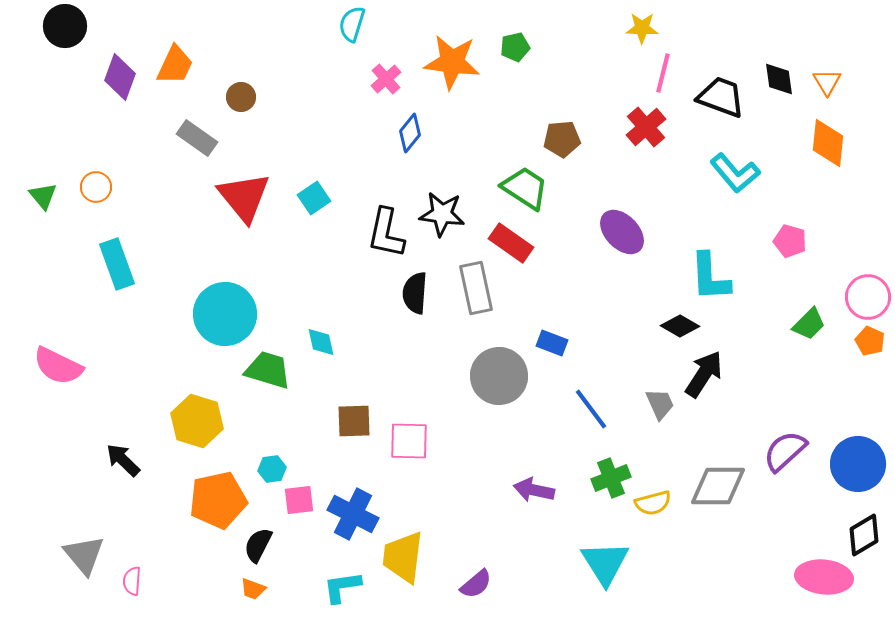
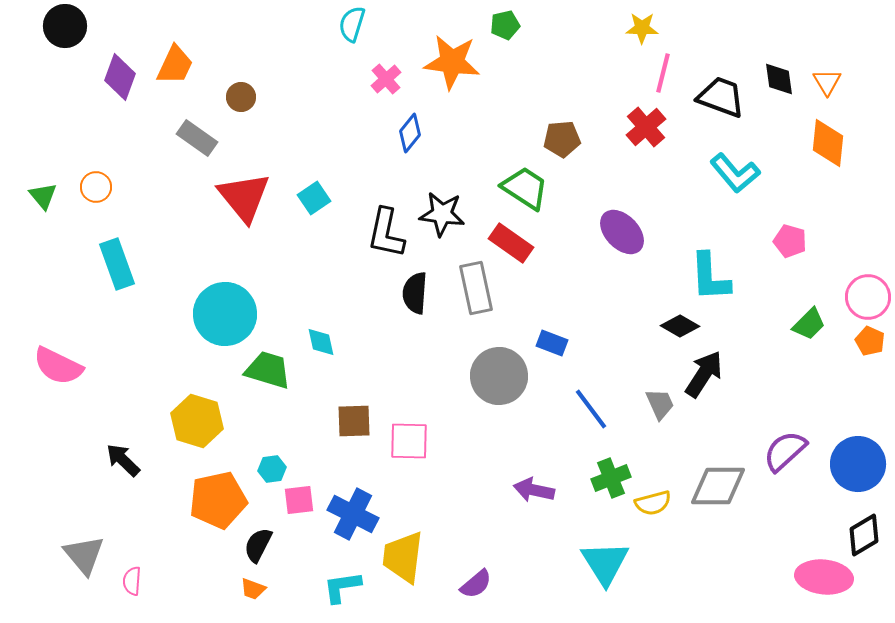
green pentagon at (515, 47): moved 10 px left, 22 px up
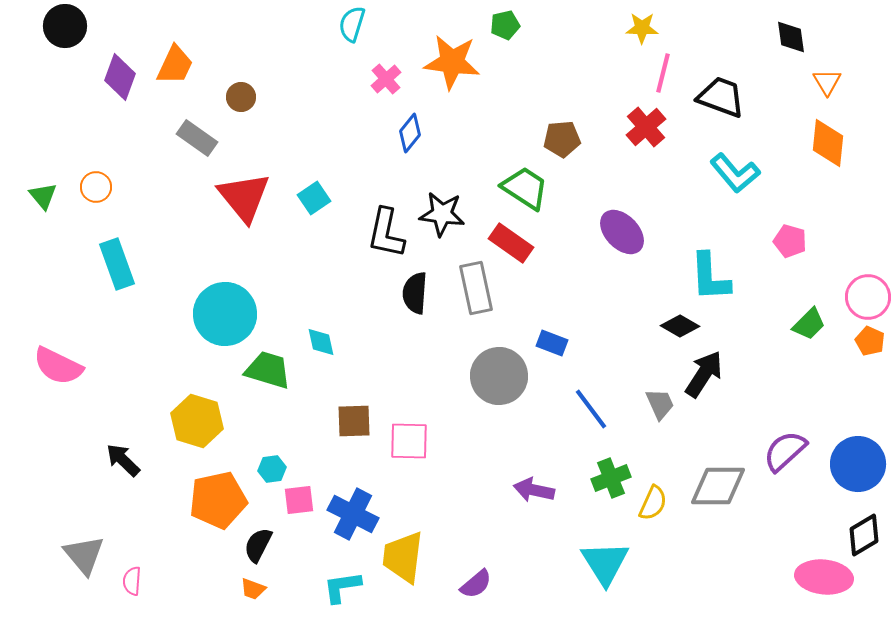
black diamond at (779, 79): moved 12 px right, 42 px up
yellow semicircle at (653, 503): rotated 51 degrees counterclockwise
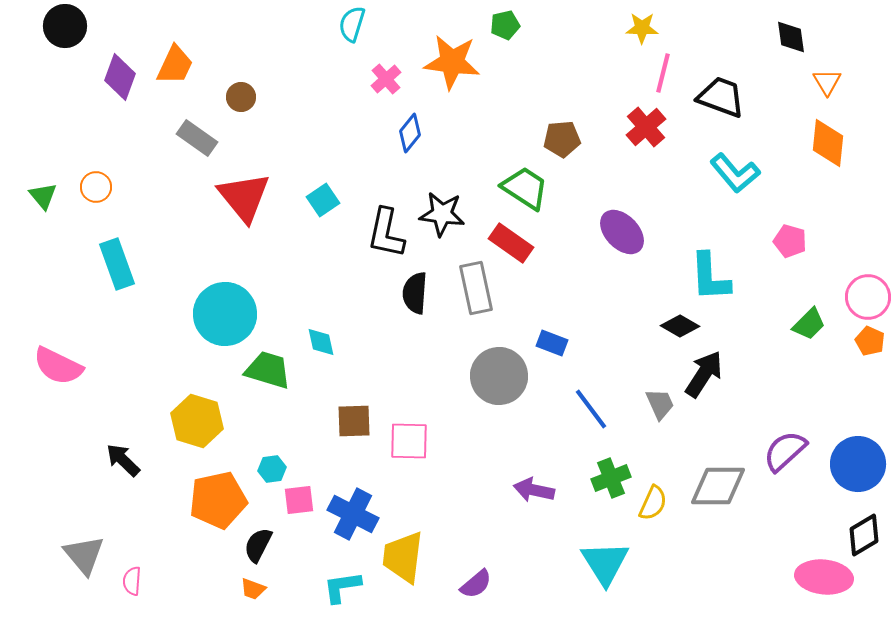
cyan square at (314, 198): moved 9 px right, 2 px down
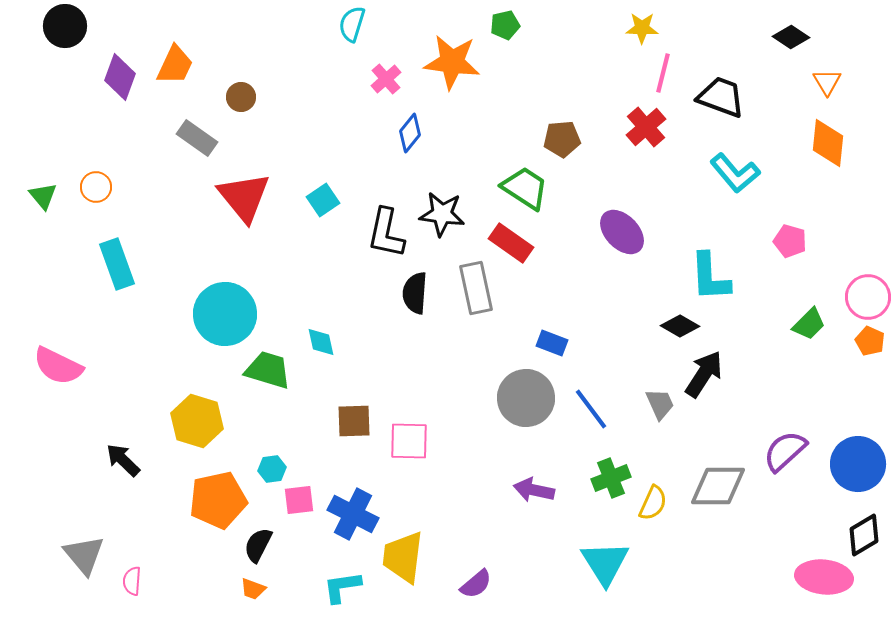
black diamond at (791, 37): rotated 48 degrees counterclockwise
gray circle at (499, 376): moved 27 px right, 22 px down
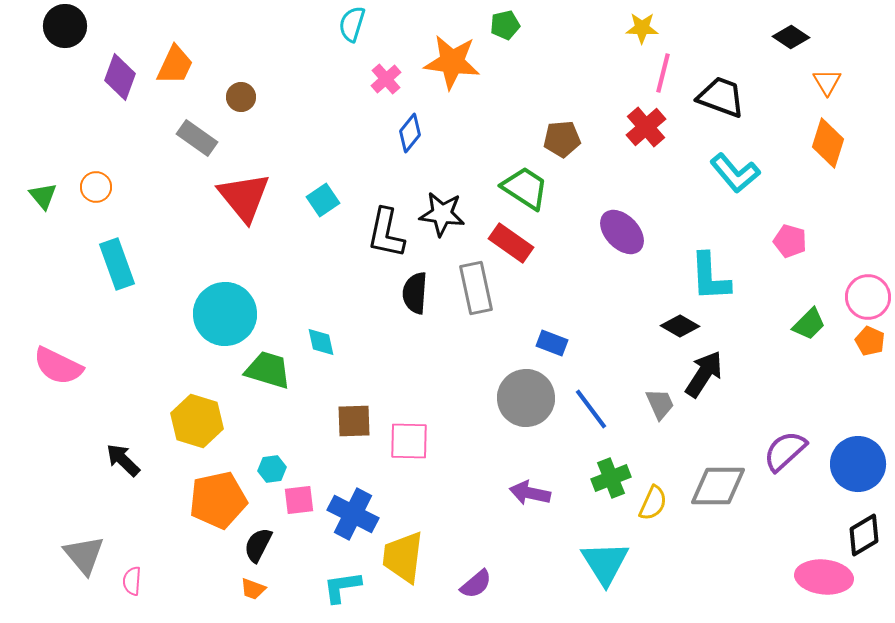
orange diamond at (828, 143): rotated 12 degrees clockwise
purple arrow at (534, 490): moved 4 px left, 3 px down
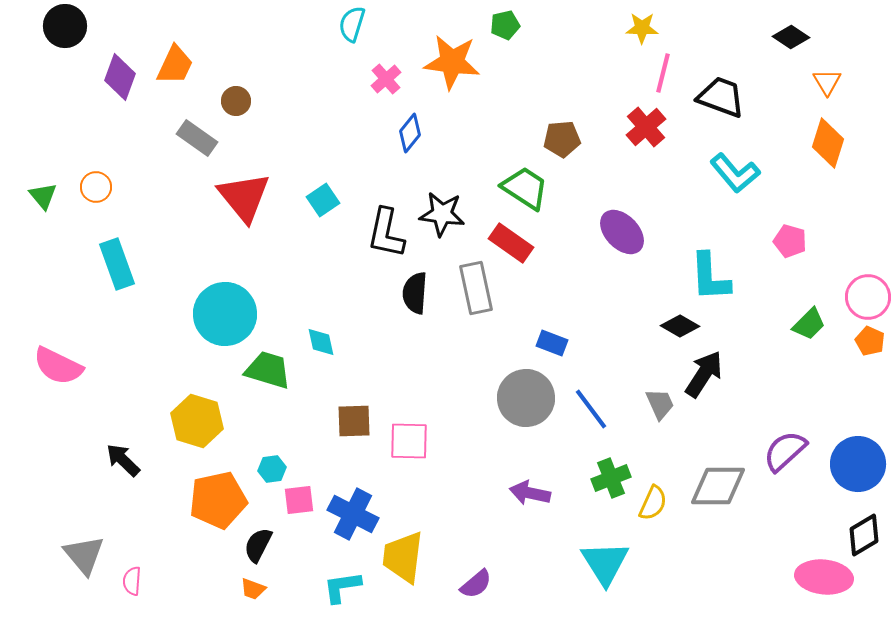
brown circle at (241, 97): moved 5 px left, 4 px down
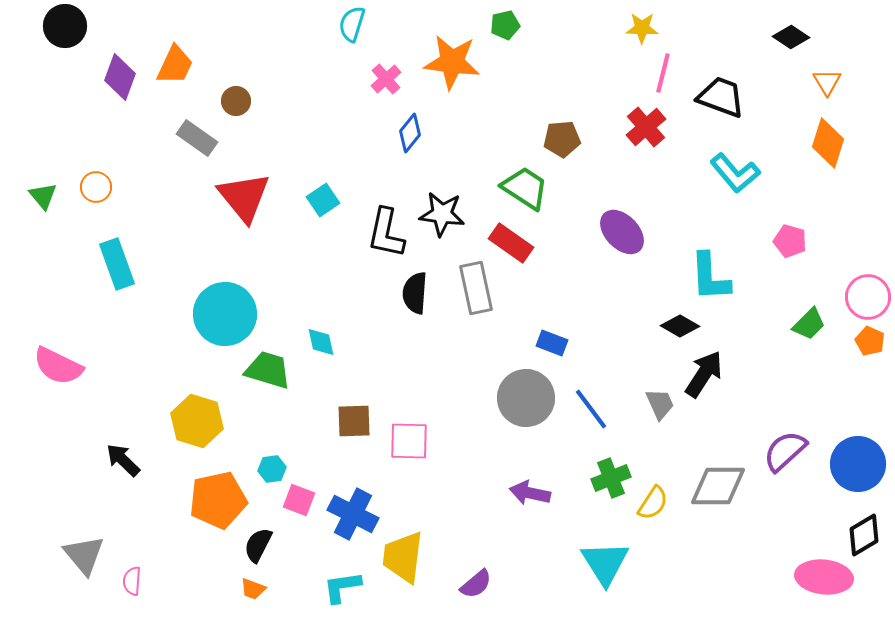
pink square at (299, 500): rotated 28 degrees clockwise
yellow semicircle at (653, 503): rotated 9 degrees clockwise
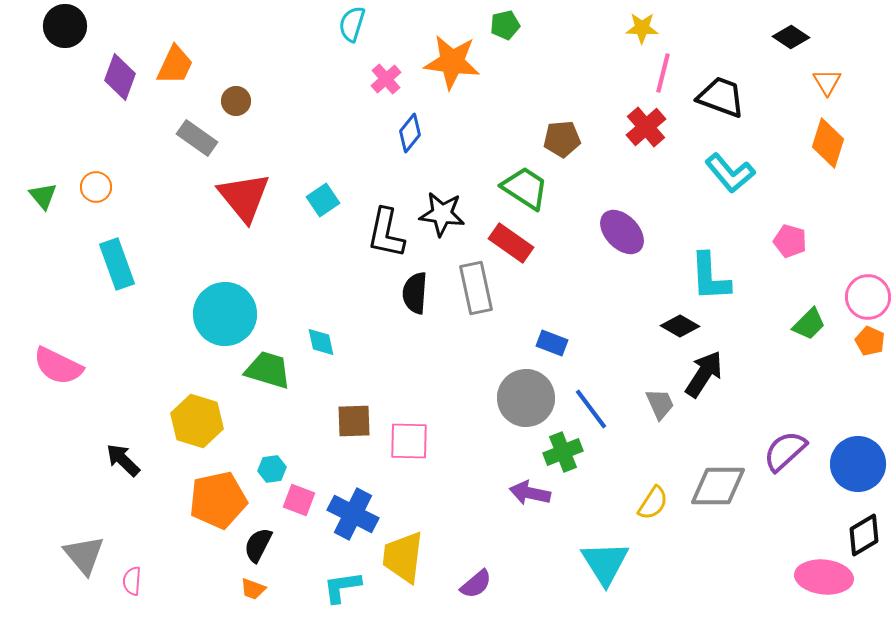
cyan L-shape at (735, 173): moved 5 px left
green cross at (611, 478): moved 48 px left, 26 px up
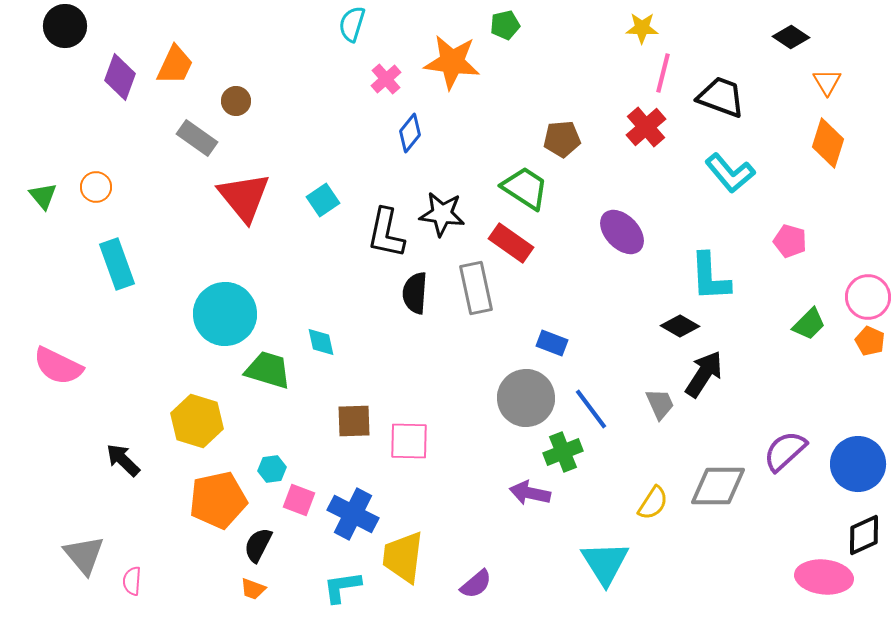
black diamond at (864, 535): rotated 6 degrees clockwise
